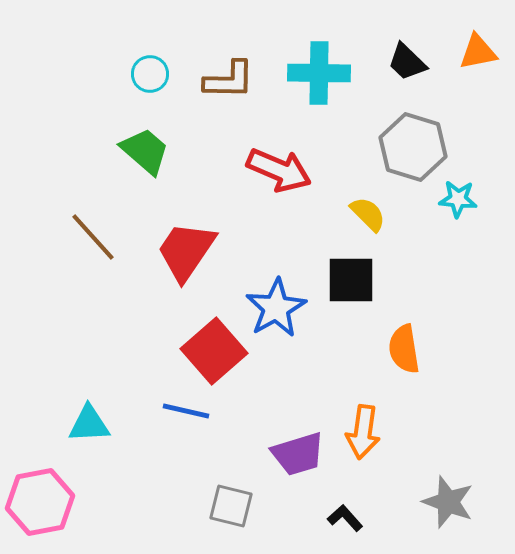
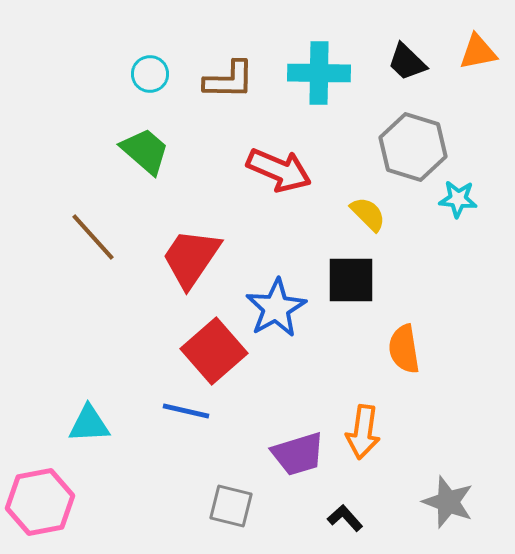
red trapezoid: moved 5 px right, 7 px down
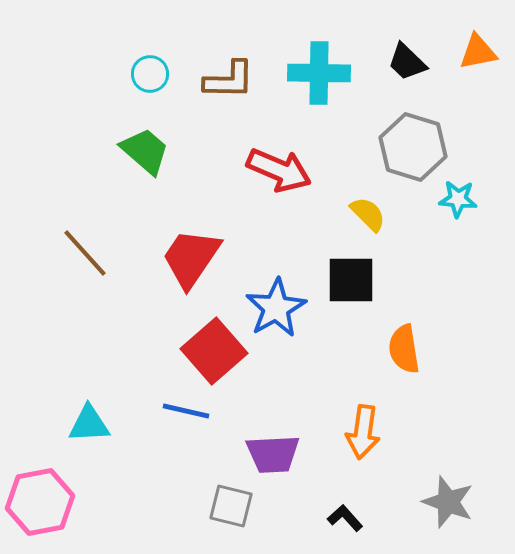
brown line: moved 8 px left, 16 px down
purple trapezoid: moved 25 px left; rotated 14 degrees clockwise
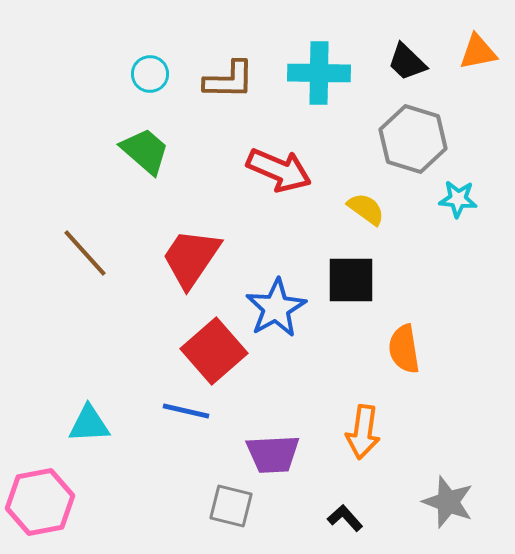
gray hexagon: moved 8 px up
yellow semicircle: moved 2 px left, 5 px up; rotated 9 degrees counterclockwise
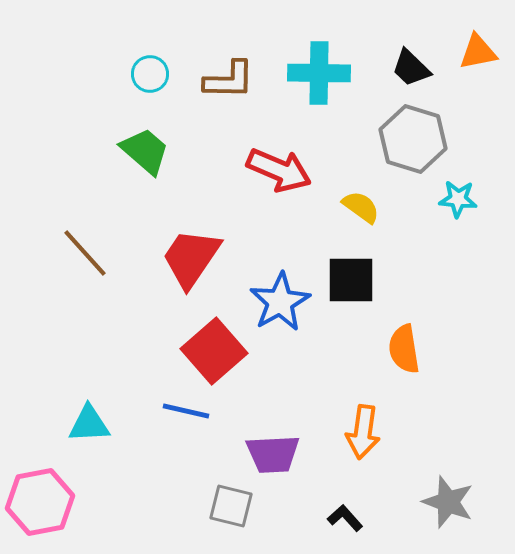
black trapezoid: moved 4 px right, 6 px down
yellow semicircle: moved 5 px left, 2 px up
blue star: moved 4 px right, 6 px up
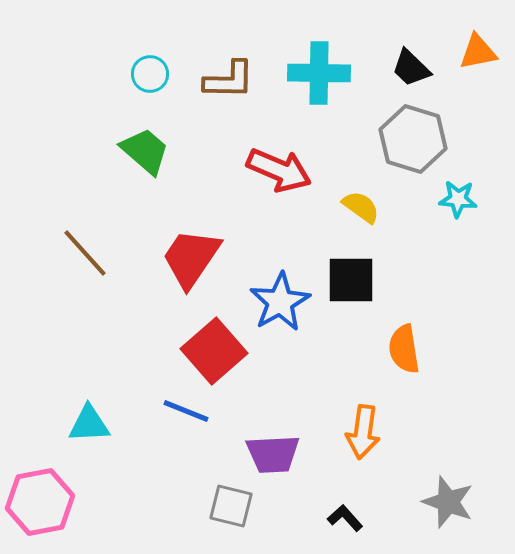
blue line: rotated 9 degrees clockwise
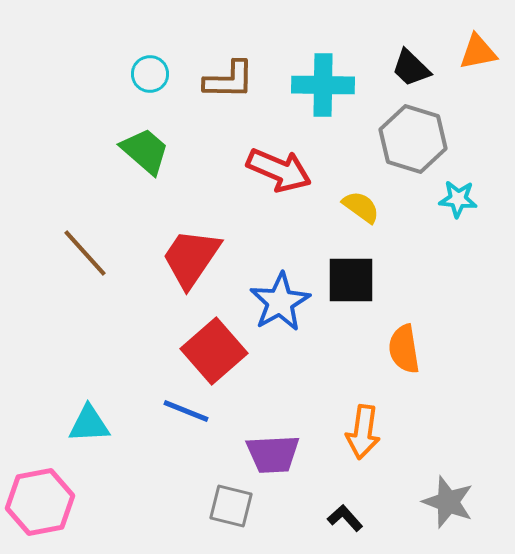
cyan cross: moved 4 px right, 12 px down
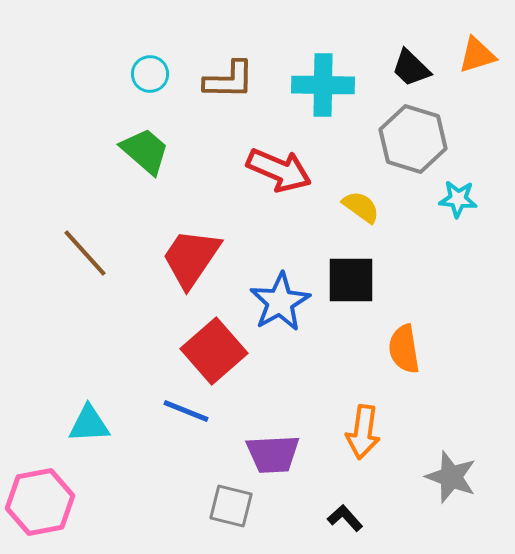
orange triangle: moved 1 px left, 3 px down; rotated 6 degrees counterclockwise
gray star: moved 3 px right, 25 px up
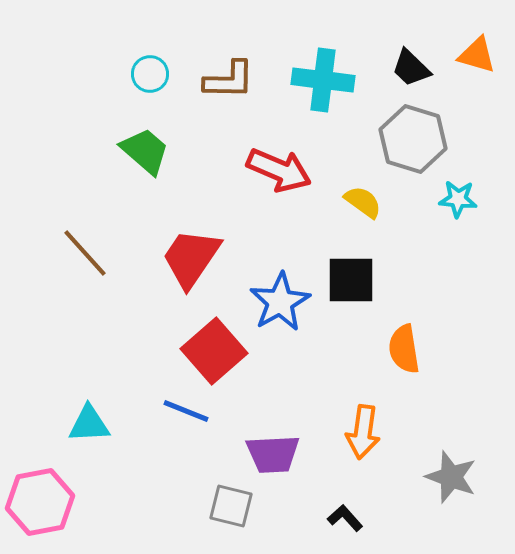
orange triangle: rotated 33 degrees clockwise
cyan cross: moved 5 px up; rotated 6 degrees clockwise
yellow semicircle: moved 2 px right, 5 px up
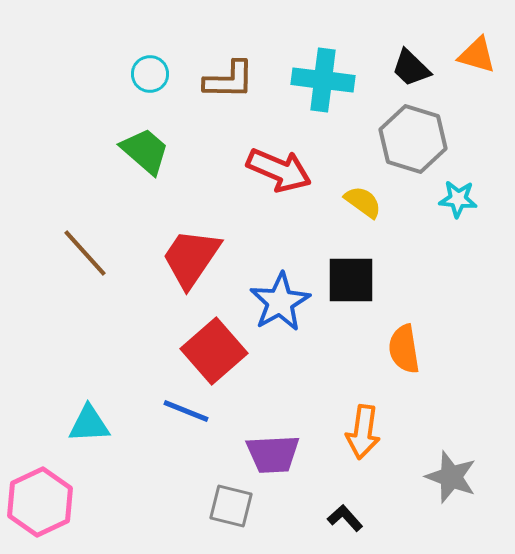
pink hexagon: rotated 14 degrees counterclockwise
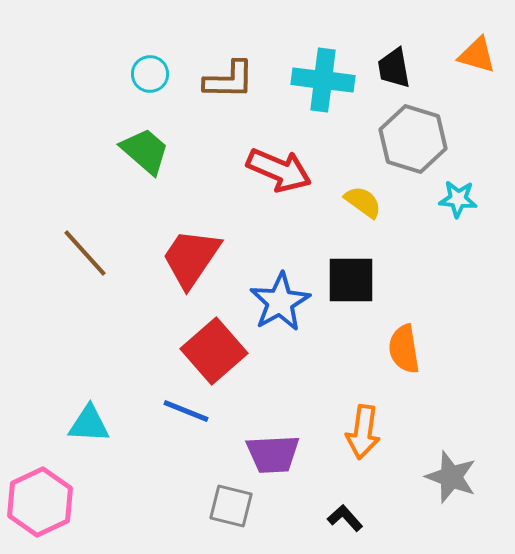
black trapezoid: moved 17 px left; rotated 36 degrees clockwise
cyan triangle: rotated 6 degrees clockwise
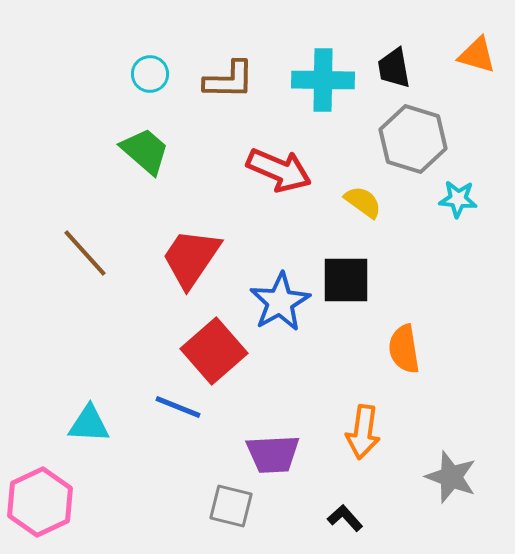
cyan cross: rotated 6 degrees counterclockwise
black square: moved 5 px left
blue line: moved 8 px left, 4 px up
